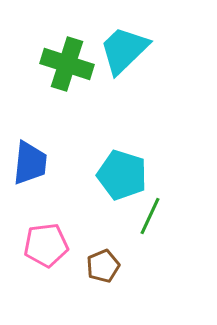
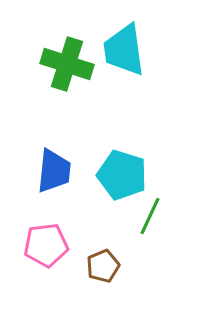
cyan trapezoid: rotated 54 degrees counterclockwise
blue trapezoid: moved 24 px right, 8 px down
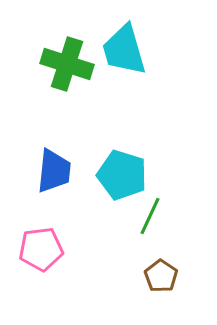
cyan trapezoid: rotated 8 degrees counterclockwise
pink pentagon: moved 5 px left, 4 px down
brown pentagon: moved 58 px right, 10 px down; rotated 16 degrees counterclockwise
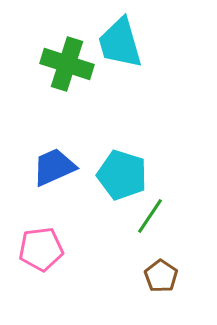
cyan trapezoid: moved 4 px left, 7 px up
blue trapezoid: moved 4 px up; rotated 120 degrees counterclockwise
green line: rotated 9 degrees clockwise
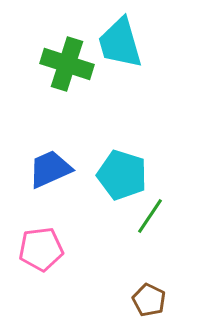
blue trapezoid: moved 4 px left, 2 px down
brown pentagon: moved 12 px left, 24 px down; rotated 8 degrees counterclockwise
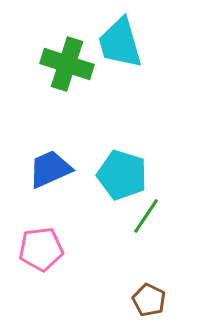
green line: moved 4 px left
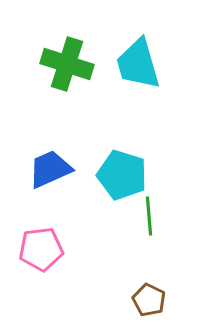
cyan trapezoid: moved 18 px right, 21 px down
green line: moved 3 px right; rotated 39 degrees counterclockwise
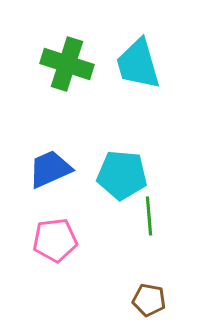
cyan pentagon: rotated 12 degrees counterclockwise
pink pentagon: moved 14 px right, 9 px up
brown pentagon: rotated 16 degrees counterclockwise
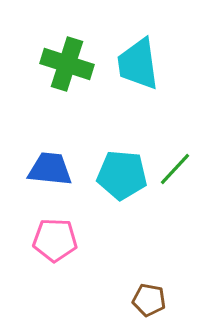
cyan trapezoid: rotated 8 degrees clockwise
blue trapezoid: rotated 30 degrees clockwise
green line: moved 26 px right, 47 px up; rotated 48 degrees clockwise
pink pentagon: rotated 9 degrees clockwise
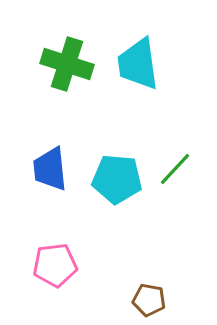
blue trapezoid: rotated 102 degrees counterclockwise
cyan pentagon: moved 5 px left, 4 px down
pink pentagon: moved 25 px down; rotated 9 degrees counterclockwise
